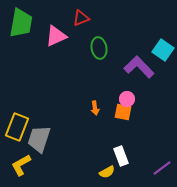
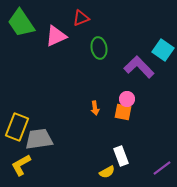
green trapezoid: rotated 136 degrees clockwise
gray trapezoid: rotated 64 degrees clockwise
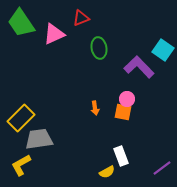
pink triangle: moved 2 px left, 2 px up
yellow rectangle: moved 4 px right, 9 px up; rotated 24 degrees clockwise
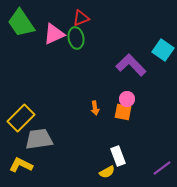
green ellipse: moved 23 px left, 10 px up
purple L-shape: moved 8 px left, 2 px up
white rectangle: moved 3 px left
yellow L-shape: rotated 55 degrees clockwise
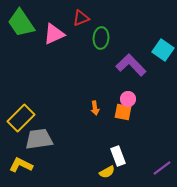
green ellipse: moved 25 px right; rotated 15 degrees clockwise
pink circle: moved 1 px right
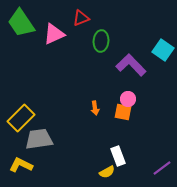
green ellipse: moved 3 px down
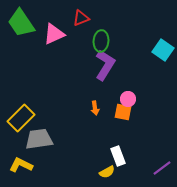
purple L-shape: moved 26 px left; rotated 76 degrees clockwise
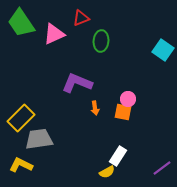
purple L-shape: moved 28 px left, 18 px down; rotated 100 degrees counterclockwise
white rectangle: rotated 54 degrees clockwise
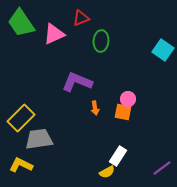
purple L-shape: moved 1 px up
